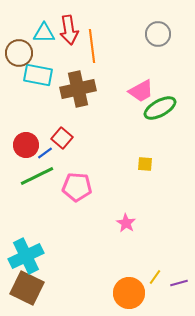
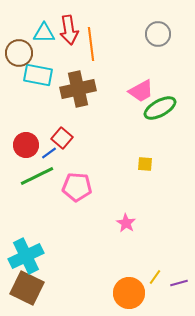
orange line: moved 1 px left, 2 px up
blue line: moved 4 px right
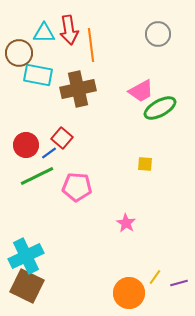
orange line: moved 1 px down
brown square: moved 2 px up
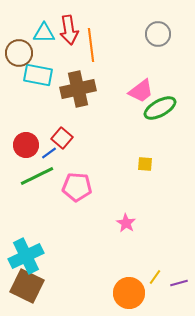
pink trapezoid: rotated 8 degrees counterclockwise
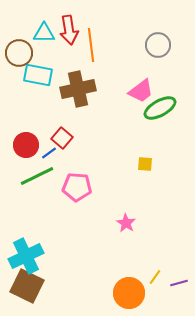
gray circle: moved 11 px down
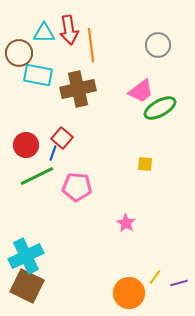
blue line: moved 4 px right; rotated 35 degrees counterclockwise
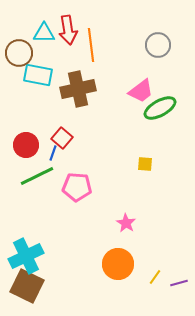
red arrow: moved 1 px left
orange circle: moved 11 px left, 29 px up
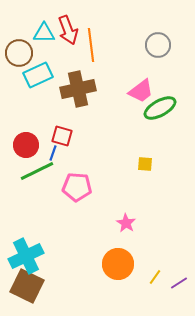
red arrow: rotated 12 degrees counterclockwise
cyan rectangle: rotated 36 degrees counterclockwise
red square: moved 2 px up; rotated 25 degrees counterclockwise
green line: moved 5 px up
purple line: rotated 18 degrees counterclockwise
